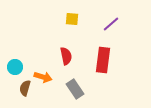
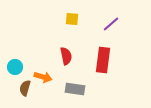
gray rectangle: rotated 48 degrees counterclockwise
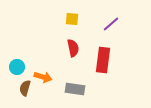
red semicircle: moved 7 px right, 8 px up
cyan circle: moved 2 px right
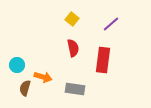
yellow square: rotated 32 degrees clockwise
cyan circle: moved 2 px up
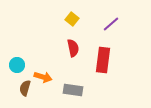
gray rectangle: moved 2 px left, 1 px down
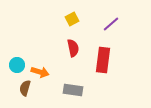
yellow square: rotated 24 degrees clockwise
orange arrow: moved 3 px left, 5 px up
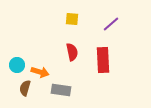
yellow square: rotated 32 degrees clockwise
red semicircle: moved 1 px left, 4 px down
red rectangle: rotated 10 degrees counterclockwise
gray rectangle: moved 12 px left
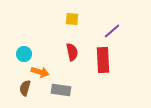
purple line: moved 1 px right, 7 px down
cyan circle: moved 7 px right, 11 px up
